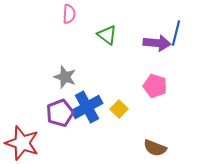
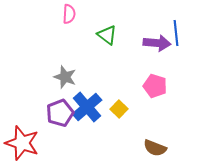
blue line: rotated 20 degrees counterclockwise
blue cross: rotated 12 degrees counterclockwise
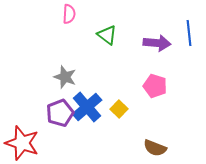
blue line: moved 13 px right
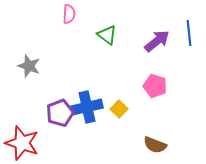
purple arrow: moved 2 px up; rotated 44 degrees counterclockwise
gray star: moved 36 px left, 11 px up
blue cross: rotated 28 degrees clockwise
brown semicircle: moved 3 px up
